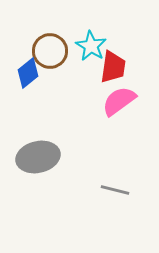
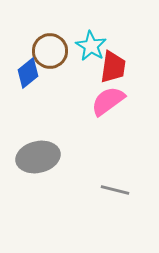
pink semicircle: moved 11 px left
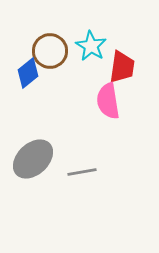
red trapezoid: moved 9 px right
pink semicircle: rotated 63 degrees counterclockwise
gray ellipse: moved 5 px left, 2 px down; rotated 30 degrees counterclockwise
gray line: moved 33 px left, 18 px up; rotated 24 degrees counterclockwise
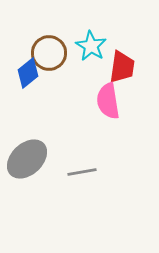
brown circle: moved 1 px left, 2 px down
gray ellipse: moved 6 px left
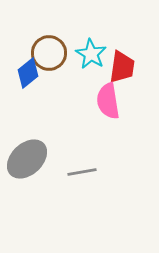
cyan star: moved 8 px down
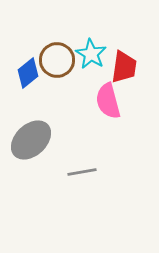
brown circle: moved 8 px right, 7 px down
red trapezoid: moved 2 px right
pink semicircle: rotated 6 degrees counterclockwise
gray ellipse: moved 4 px right, 19 px up
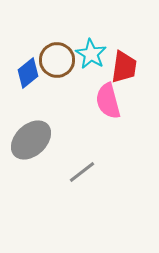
gray line: rotated 28 degrees counterclockwise
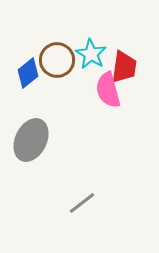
pink semicircle: moved 11 px up
gray ellipse: rotated 21 degrees counterclockwise
gray line: moved 31 px down
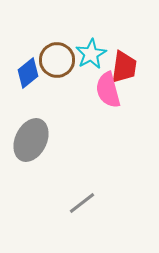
cyan star: rotated 12 degrees clockwise
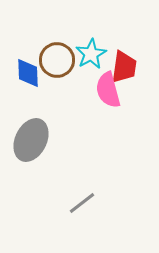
blue diamond: rotated 52 degrees counterclockwise
